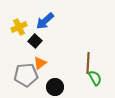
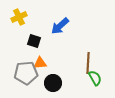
blue arrow: moved 15 px right, 5 px down
yellow cross: moved 10 px up
black square: moved 1 px left; rotated 24 degrees counterclockwise
orange triangle: rotated 32 degrees clockwise
gray pentagon: moved 2 px up
black circle: moved 2 px left, 4 px up
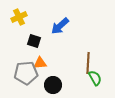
black circle: moved 2 px down
